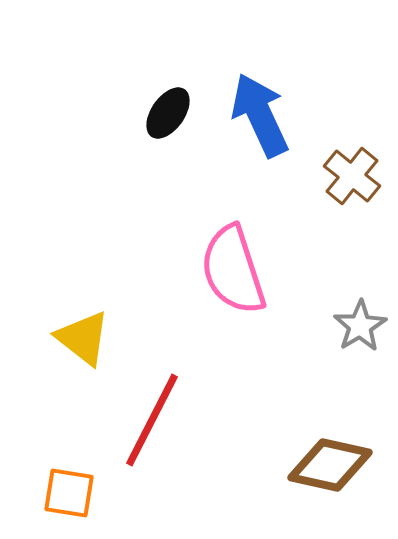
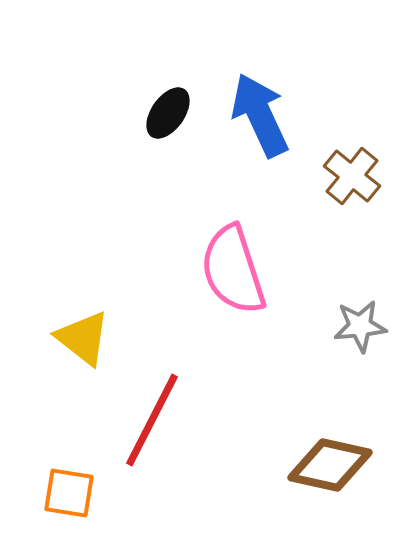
gray star: rotated 26 degrees clockwise
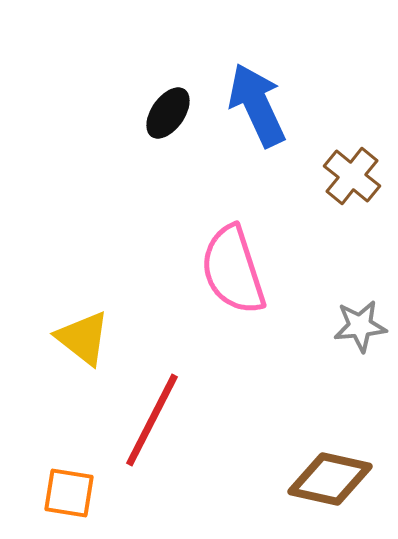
blue arrow: moved 3 px left, 10 px up
brown diamond: moved 14 px down
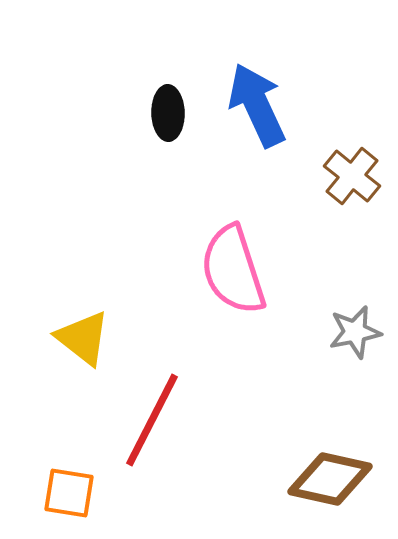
black ellipse: rotated 36 degrees counterclockwise
gray star: moved 5 px left, 6 px down; rotated 6 degrees counterclockwise
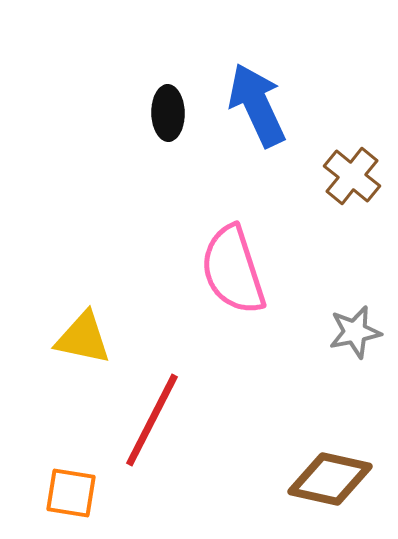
yellow triangle: rotated 26 degrees counterclockwise
orange square: moved 2 px right
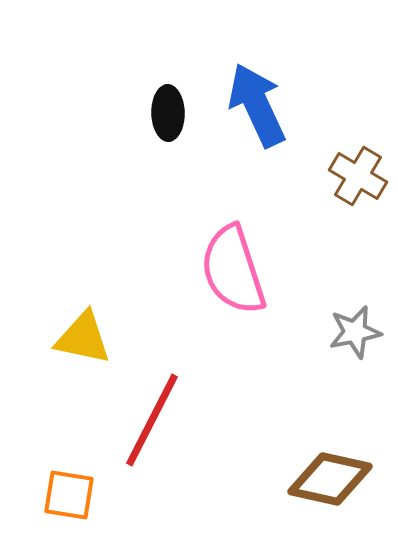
brown cross: moved 6 px right; rotated 8 degrees counterclockwise
orange square: moved 2 px left, 2 px down
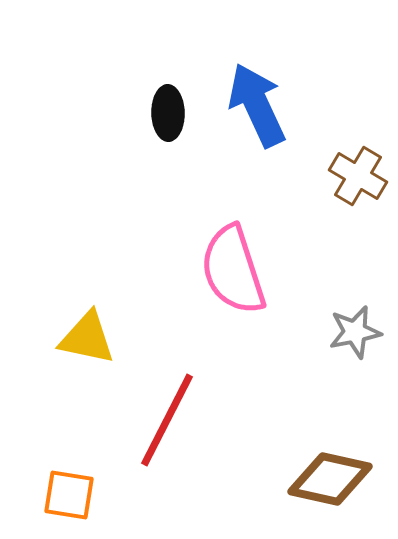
yellow triangle: moved 4 px right
red line: moved 15 px right
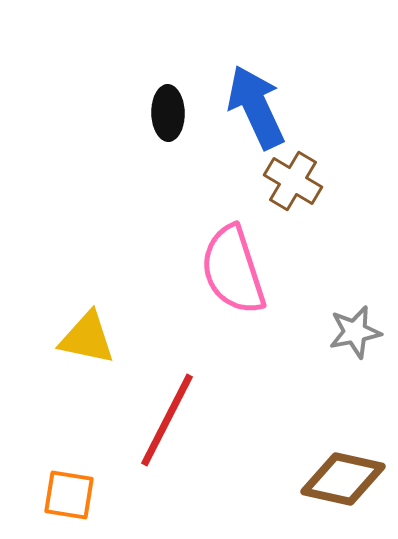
blue arrow: moved 1 px left, 2 px down
brown cross: moved 65 px left, 5 px down
brown diamond: moved 13 px right
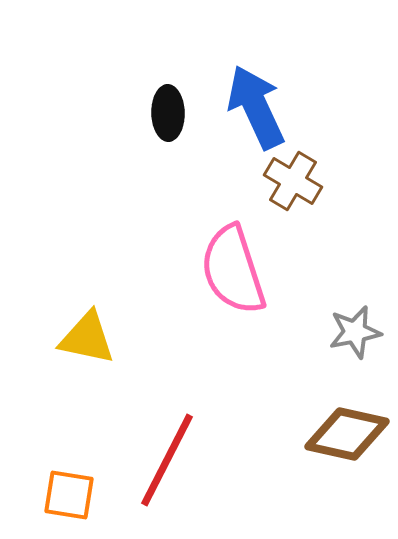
red line: moved 40 px down
brown diamond: moved 4 px right, 45 px up
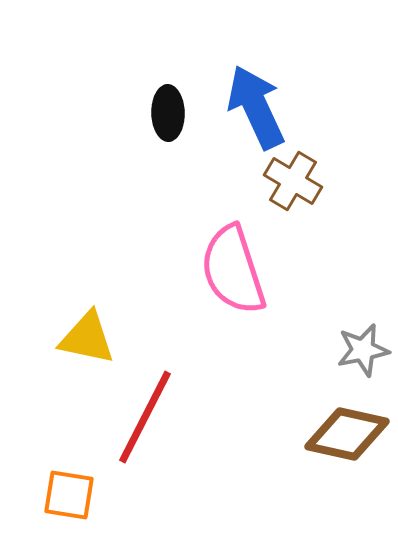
gray star: moved 8 px right, 18 px down
red line: moved 22 px left, 43 px up
